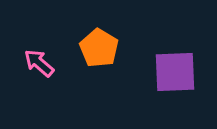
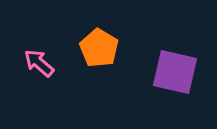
purple square: rotated 15 degrees clockwise
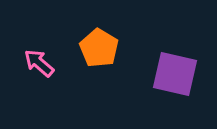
purple square: moved 2 px down
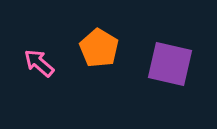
purple square: moved 5 px left, 10 px up
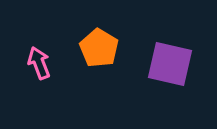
pink arrow: rotated 28 degrees clockwise
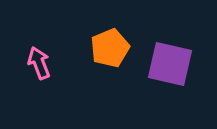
orange pentagon: moved 11 px right; rotated 18 degrees clockwise
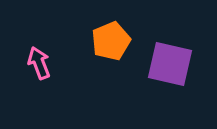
orange pentagon: moved 1 px right, 7 px up
